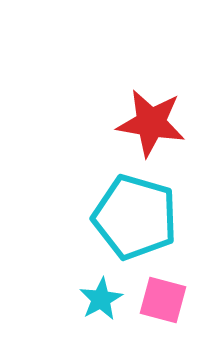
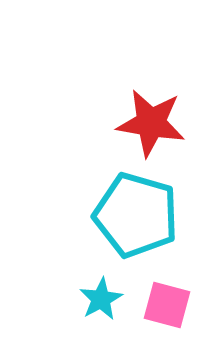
cyan pentagon: moved 1 px right, 2 px up
pink square: moved 4 px right, 5 px down
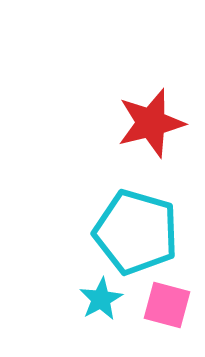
red star: rotated 24 degrees counterclockwise
cyan pentagon: moved 17 px down
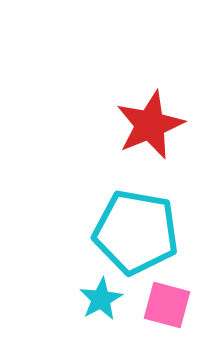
red star: moved 1 px left, 2 px down; rotated 8 degrees counterclockwise
cyan pentagon: rotated 6 degrees counterclockwise
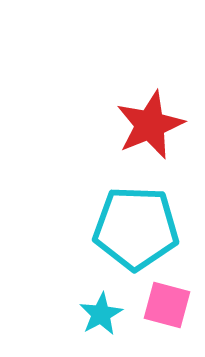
cyan pentagon: moved 4 px up; rotated 8 degrees counterclockwise
cyan star: moved 15 px down
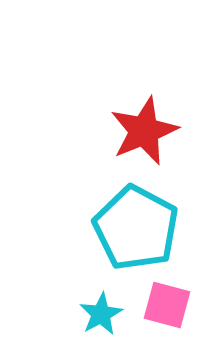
red star: moved 6 px left, 6 px down
cyan pentagon: rotated 26 degrees clockwise
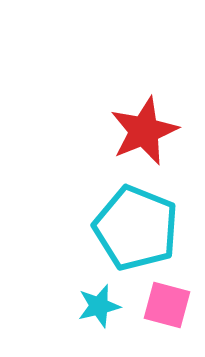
cyan pentagon: rotated 6 degrees counterclockwise
cyan star: moved 2 px left, 8 px up; rotated 15 degrees clockwise
